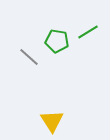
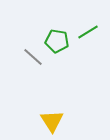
gray line: moved 4 px right
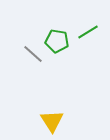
gray line: moved 3 px up
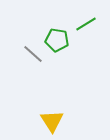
green line: moved 2 px left, 8 px up
green pentagon: moved 1 px up
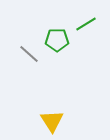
green pentagon: rotated 10 degrees counterclockwise
gray line: moved 4 px left
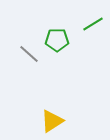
green line: moved 7 px right
yellow triangle: rotated 30 degrees clockwise
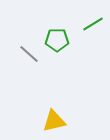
yellow triangle: moved 2 px right; rotated 20 degrees clockwise
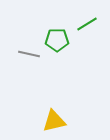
green line: moved 6 px left
gray line: rotated 30 degrees counterclockwise
